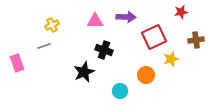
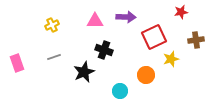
gray line: moved 10 px right, 11 px down
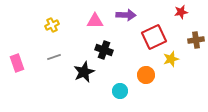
purple arrow: moved 2 px up
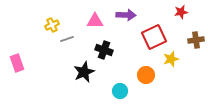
gray line: moved 13 px right, 18 px up
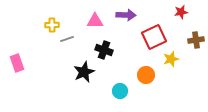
yellow cross: rotated 24 degrees clockwise
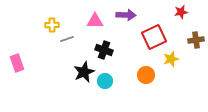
cyan circle: moved 15 px left, 10 px up
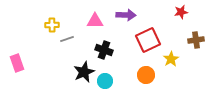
red square: moved 6 px left, 3 px down
yellow star: rotated 14 degrees counterclockwise
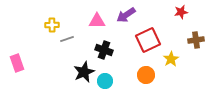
purple arrow: rotated 144 degrees clockwise
pink triangle: moved 2 px right
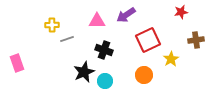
orange circle: moved 2 px left
